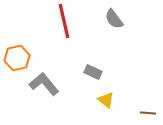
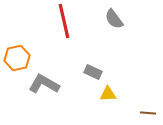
gray L-shape: rotated 20 degrees counterclockwise
yellow triangle: moved 2 px right, 6 px up; rotated 42 degrees counterclockwise
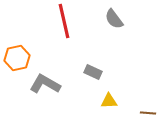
gray L-shape: moved 1 px right
yellow triangle: moved 1 px right, 7 px down
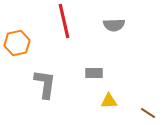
gray semicircle: moved 6 px down; rotated 55 degrees counterclockwise
orange hexagon: moved 15 px up
gray rectangle: moved 1 px right, 1 px down; rotated 24 degrees counterclockwise
gray L-shape: rotated 68 degrees clockwise
brown line: rotated 28 degrees clockwise
